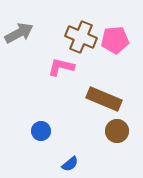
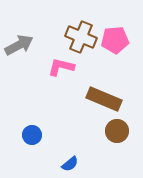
gray arrow: moved 12 px down
blue circle: moved 9 px left, 4 px down
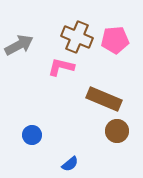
brown cross: moved 4 px left
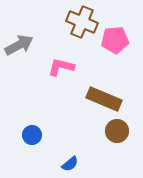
brown cross: moved 5 px right, 15 px up
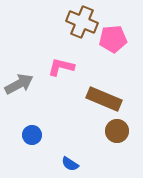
pink pentagon: moved 2 px left, 1 px up
gray arrow: moved 39 px down
blue semicircle: rotated 72 degrees clockwise
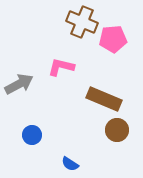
brown circle: moved 1 px up
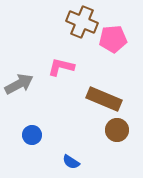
blue semicircle: moved 1 px right, 2 px up
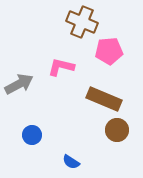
pink pentagon: moved 4 px left, 12 px down
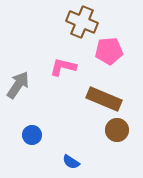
pink L-shape: moved 2 px right
gray arrow: moved 1 px left, 1 px down; rotated 28 degrees counterclockwise
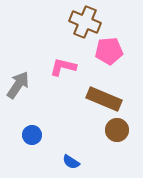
brown cross: moved 3 px right
